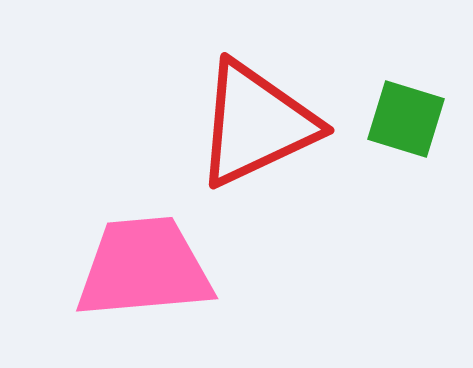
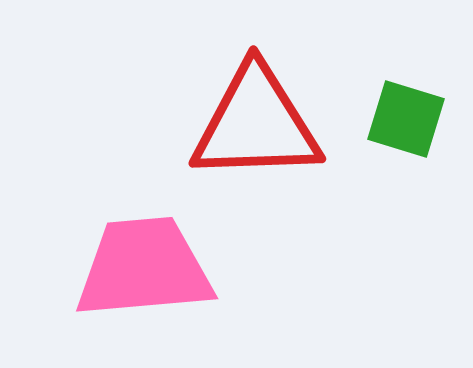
red triangle: rotated 23 degrees clockwise
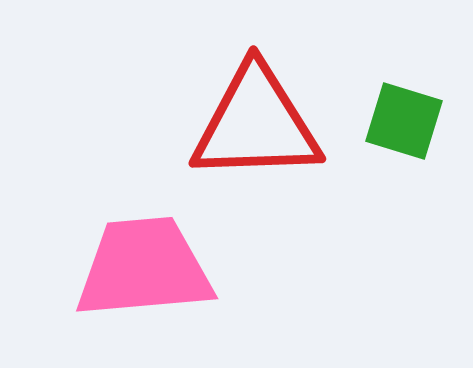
green square: moved 2 px left, 2 px down
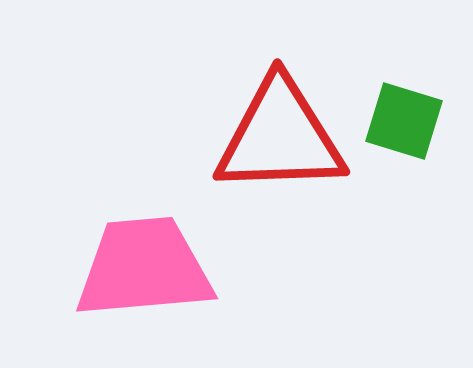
red triangle: moved 24 px right, 13 px down
